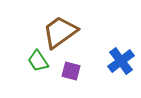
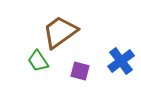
purple square: moved 9 px right
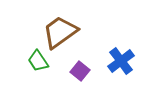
purple square: rotated 24 degrees clockwise
